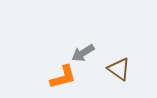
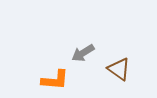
orange L-shape: moved 8 px left, 3 px down; rotated 20 degrees clockwise
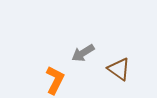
orange L-shape: rotated 68 degrees counterclockwise
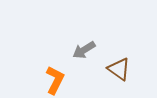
gray arrow: moved 1 px right, 3 px up
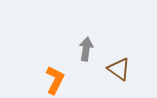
gray arrow: moved 2 px right, 1 px up; rotated 130 degrees clockwise
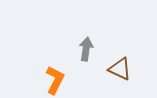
brown triangle: moved 1 px right; rotated 10 degrees counterclockwise
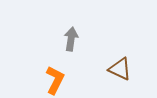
gray arrow: moved 15 px left, 10 px up
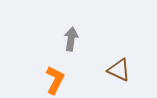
brown triangle: moved 1 px left, 1 px down
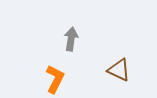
orange L-shape: moved 1 px up
